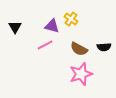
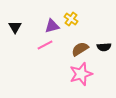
purple triangle: rotated 28 degrees counterclockwise
brown semicircle: moved 1 px right; rotated 120 degrees clockwise
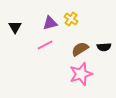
purple triangle: moved 2 px left, 3 px up
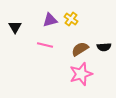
purple triangle: moved 3 px up
pink line: rotated 42 degrees clockwise
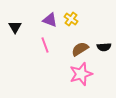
purple triangle: rotated 35 degrees clockwise
pink line: rotated 56 degrees clockwise
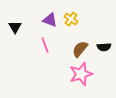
brown semicircle: rotated 18 degrees counterclockwise
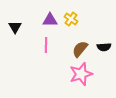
purple triangle: rotated 21 degrees counterclockwise
pink line: moved 1 px right; rotated 21 degrees clockwise
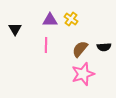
black triangle: moved 2 px down
pink star: moved 2 px right
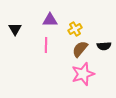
yellow cross: moved 4 px right, 10 px down; rotated 24 degrees clockwise
black semicircle: moved 1 px up
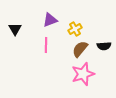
purple triangle: rotated 21 degrees counterclockwise
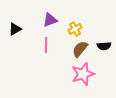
black triangle: rotated 32 degrees clockwise
